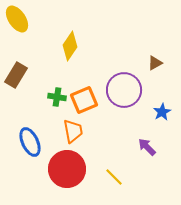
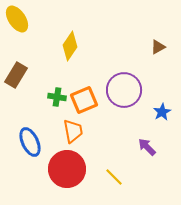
brown triangle: moved 3 px right, 16 px up
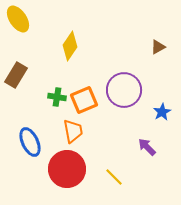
yellow ellipse: moved 1 px right
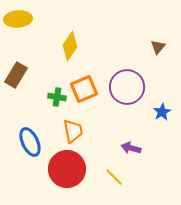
yellow ellipse: rotated 60 degrees counterclockwise
brown triangle: rotated 21 degrees counterclockwise
purple circle: moved 3 px right, 3 px up
orange square: moved 11 px up
purple arrow: moved 16 px left, 1 px down; rotated 30 degrees counterclockwise
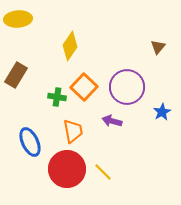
orange square: moved 2 px up; rotated 24 degrees counterclockwise
purple arrow: moved 19 px left, 27 px up
yellow line: moved 11 px left, 5 px up
